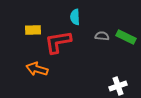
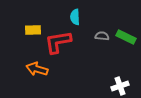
white cross: moved 2 px right
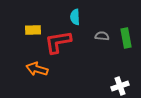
green rectangle: moved 1 px down; rotated 54 degrees clockwise
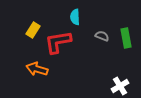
yellow rectangle: rotated 56 degrees counterclockwise
gray semicircle: rotated 16 degrees clockwise
white cross: rotated 12 degrees counterclockwise
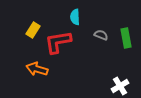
gray semicircle: moved 1 px left, 1 px up
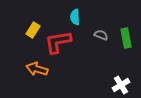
white cross: moved 1 px right, 1 px up
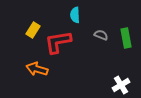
cyan semicircle: moved 2 px up
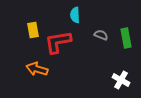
yellow rectangle: rotated 42 degrees counterclockwise
white cross: moved 5 px up; rotated 30 degrees counterclockwise
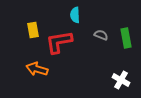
red L-shape: moved 1 px right
